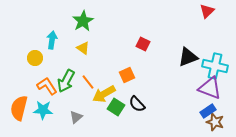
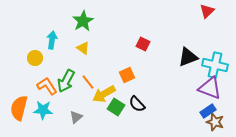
cyan cross: moved 1 px up
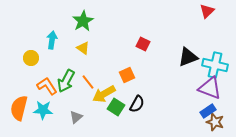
yellow circle: moved 4 px left
black semicircle: rotated 108 degrees counterclockwise
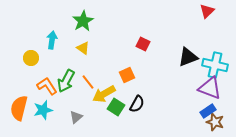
cyan star: rotated 18 degrees counterclockwise
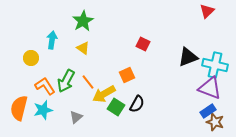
orange L-shape: moved 2 px left
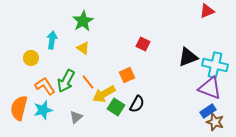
red triangle: rotated 21 degrees clockwise
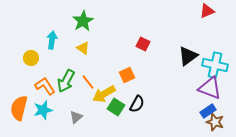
black triangle: moved 1 px up; rotated 15 degrees counterclockwise
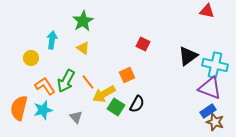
red triangle: rotated 35 degrees clockwise
gray triangle: rotated 32 degrees counterclockwise
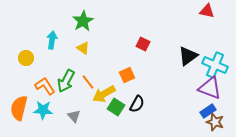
yellow circle: moved 5 px left
cyan cross: rotated 10 degrees clockwise
cyan star: rotated 18 degrees clockwise
gray triangle: moved 2 px left, 1 px up
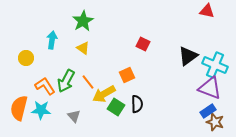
black semicircle: rotated 30 degrees counterclockwise
cyan star: moved 2 px left
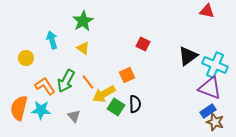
cyan arrow: rotated 24 degrees counterclockwise
black semicircle: moved 2 px left
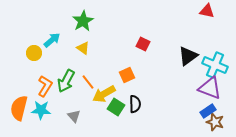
cyan arrow: rotated 66 degrees clockwise
yellow circle: moved 8 px right, 5 px up
orange L-shape: rotated 65 degrees clockwise
